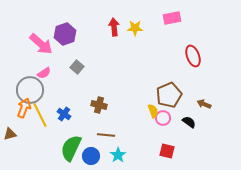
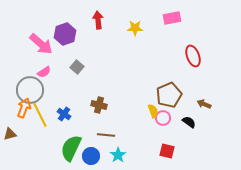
red arrow: moved 16 px left, 7 px up
pink semicircle: moved 1 px up
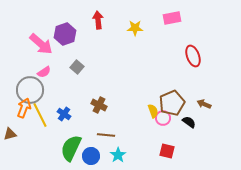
brown pentagon: moved 3 px right, 8 px down
brown cross: rotated 14 degrees clockwise
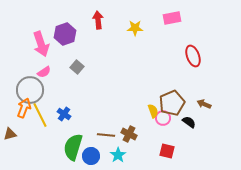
pink arrow: rotated 30 degrees clockwise
brown cross: moved 30 px right, 29 px down
green semicircle: moved 2 px right, 1 px up; rotated 8 degrees counterclockwise
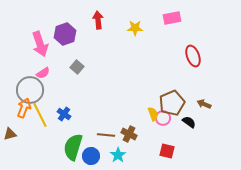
pink arrow: moved 1 px left
pink semicircle: moved 1 px left, 1 px down
yellow semicircle: moved 3 px down
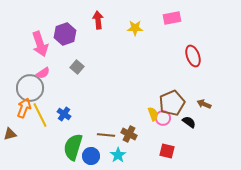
gray circle: moved 2 px up
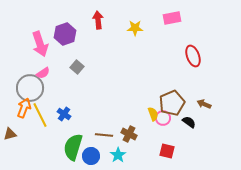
brown line: moved 2 px left
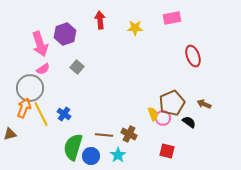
red arrow: moved 2 px right
pink semicircle: moved 4 px up
yellow line: moved 1 px right, 1 px up
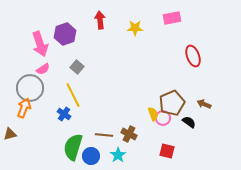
yellow line: moved 32 px right, 19 px up
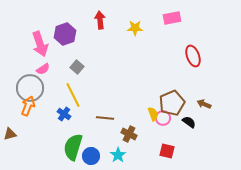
orange arrow: moved 4 px right, 2 px up
brown line: moved 1 px right, 17 px up
